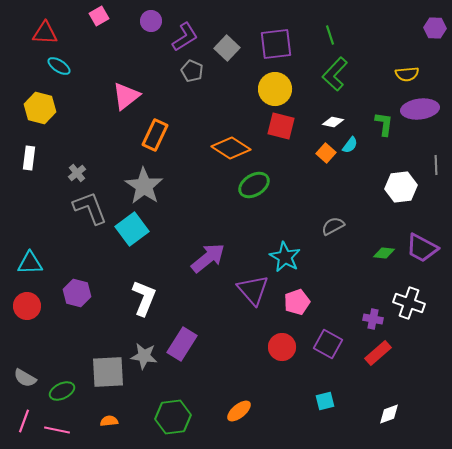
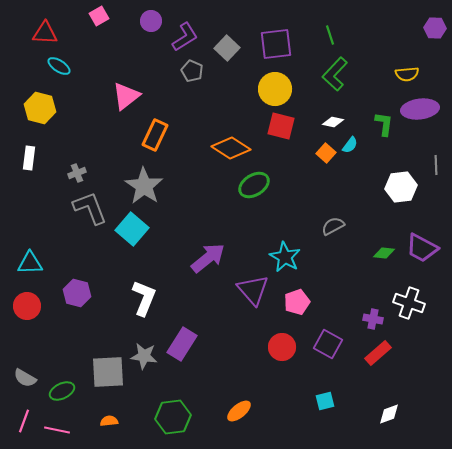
gray cross at (77, 173): rotated 18 degrees clockwise
cyan square at (132, 229): rotated 12 degrees counterclockwise
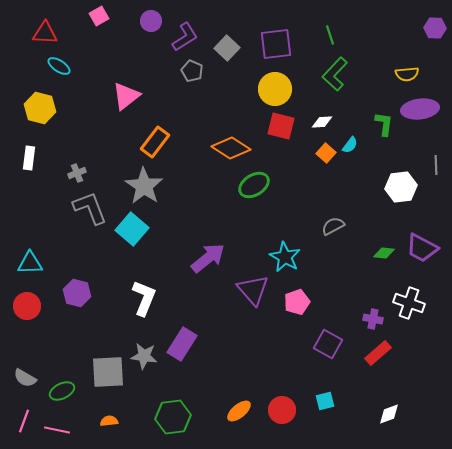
white diamond at (333, 122): moved 11 px left; rotated 15 degrees counterclockwise
orange rectangle at (155, 135): moved 7 px down; rotated 12 degrees clockwise
red circle at (282, 347): moved 63 px down
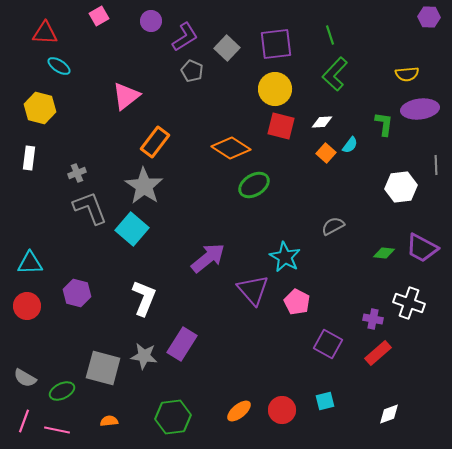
purple hexagon at (435, 28): moved 6 px left, 11 px up
pink pentagon at (297, 302): rotated 25 degrees counterclockwise
gray square at (108, 372): moved 5 px left, 4 px up; rotated 18 degrees clockwise
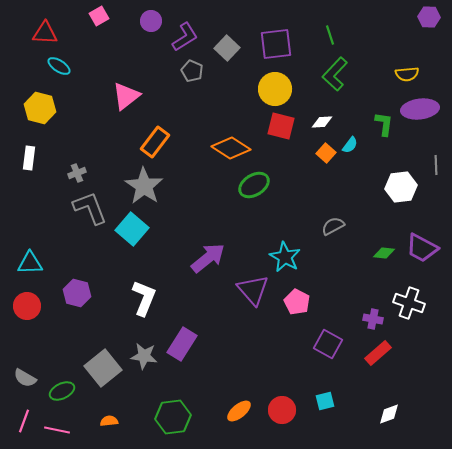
gray square at (103, 368): rotated 36 degrees clockwise
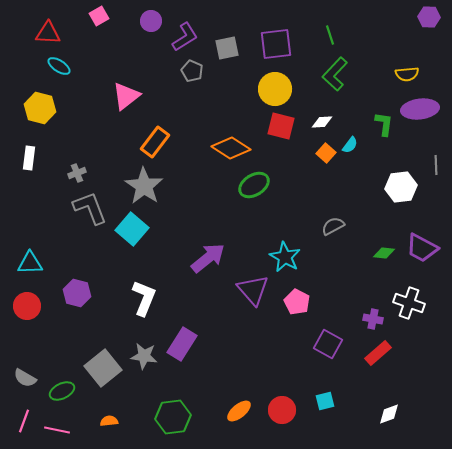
red triangle at (45, 33): moved 3 px right
gray square at (227, 48): rotated 35 degrees clockwise
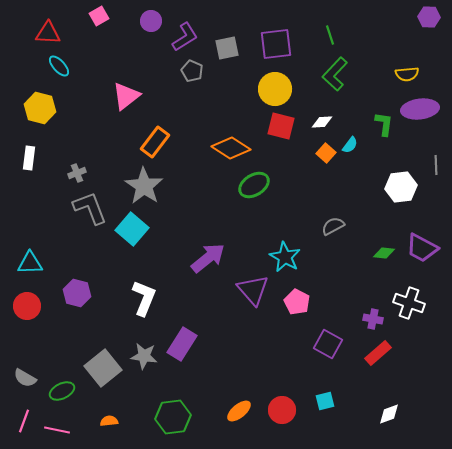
cyan ellipse at (59, 66): rotated 15 degrees clockwise
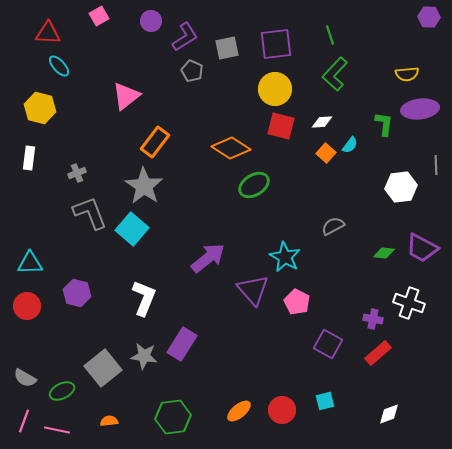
gray L-shape at (90, 208): moved 5 px down
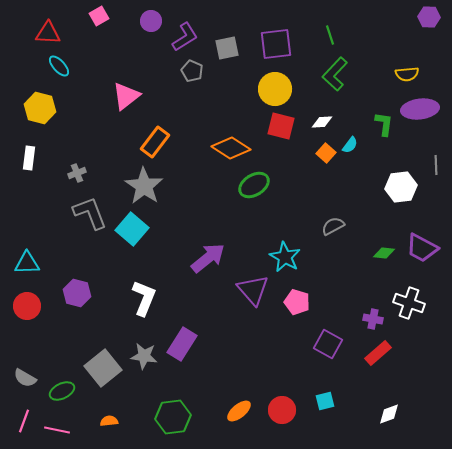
cyan triangle at (30, 263): moved 3 px left
pink pentagon at (297, 302): rotated 10 degrees counterclockwise
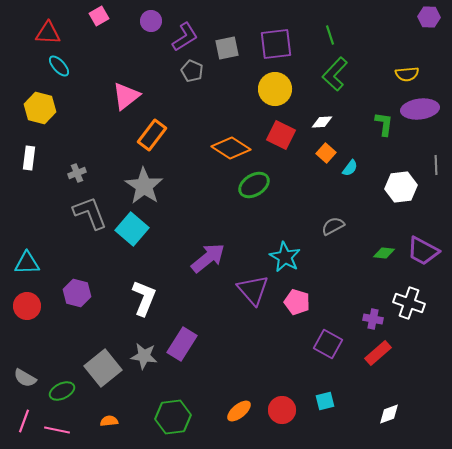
red square at (281, 126): moved 9 px down; rotated 12 degrees clockwise
orange rectangle at (155, 142): moved 3 px left, 7 px up
cyan semicircle at (350, 145): moved 23 px down
purple trapezoid at (422, 248): moved 1 px right, 3 px down
